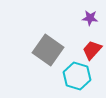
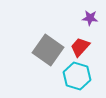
red trapezoid: moved 12 px left, 3 px up
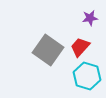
purple star: rotated 14 degrees counterclockwise
cyan hexagon: moved 10 px right
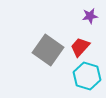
purple star: moved 2 px up
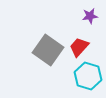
red trapezoid: moved 1 px left
cyan hexagon: moved 1 px right
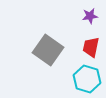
red trapezoid: moved 12 px right; rotated 30 degrees counterclockwise
cyan hexagon: moved 1 px left, 3 px down
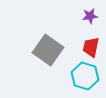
cyan hexagon: moved 2 px left, 3 px up
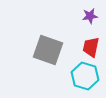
gray square: rotated 16 degrees counterclockwise
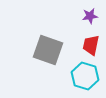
red trapezoid: moved 2 px up
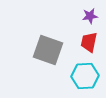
red trapezoid: moved 2 px left, 3 px up
cyan hexagon: rotated 20 degrees counterclockwise
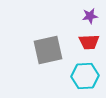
red trapezoid: rotated 105 degrees counterclockwise
gray square: rotated 32 degrees counterclockwise
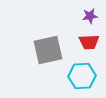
cyan hexagon: moved 3 px left
